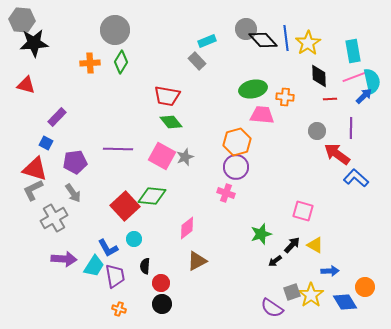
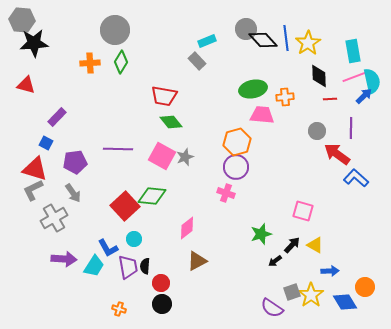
red trapezoid at (167, 96): moved 3 px left
orange cross at (285, 97): rotated 12 degrees counterclockwise
purple trapezoid at (115, 276): moved 13 px right, 9 px up
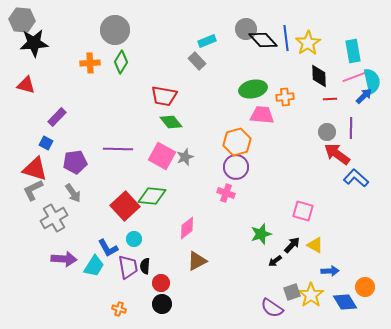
gray circle at (317, 131): moved 10 px right, 1 px down
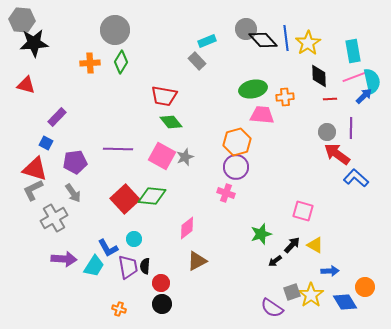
red square at (125, 206): moved 7 px up
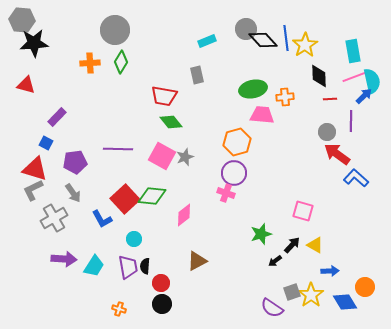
yellow star at (308, 43): moved 3 px left, 2 px down
gray rectangle at (197, 61): moved 14 px down; rotated 30 degrees clockwise
purple line at (351, 128): moved 7 px up
purple circle at (236, 167): moved 2 px left, 6 px down
pink diamond at (187, 228): moved 3 px left, 13 px up
blue L-shape at (108, 248): moved 6 px left, 29 px up
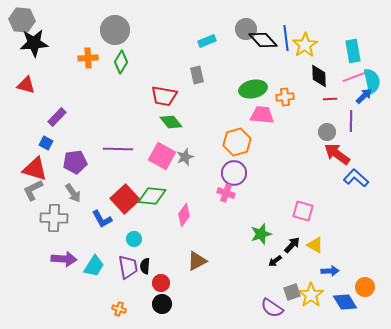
orange cross at (90, 63): moved 2 px left, 5 px up
pink diamond at (184, 215): rotated 15 degrees counterclockwise
gray cross at (54, 218): rotated 32 degrees clockwise
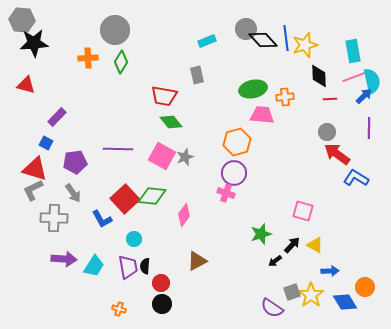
yellow star at (305, 45): rotated 15 degrees clockwise
purple line at (351, 121): moved 18 px right, 7 px down
blue L-shape at (356, 178): rotated 10 degrees counterclockwise
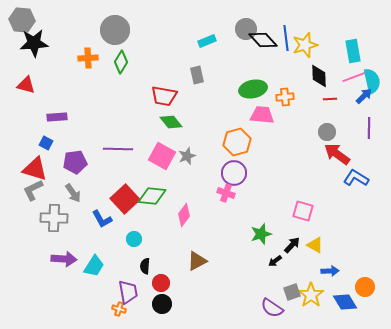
purple rectangle at (57, 117): rotated 42 degrees clockwise
gray star at (185, 157): moved 2 px right, 1 px up
purple trapezoid at (128, 267): moved 25 px down
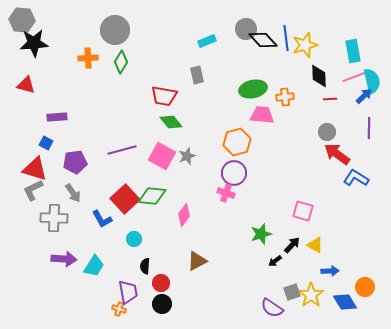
purple line at (118, 149): moved 4 px right, 1 px down; rotated 16 degrees counterclockwise
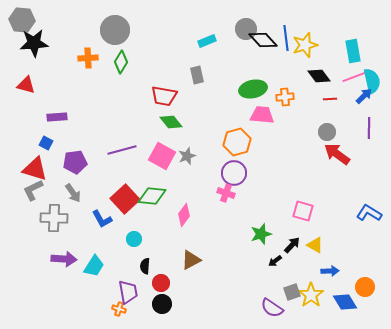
black diamond at (319, 76): rotated 35 degrees counterclockwise
blue L-shape at (356, 178): moved 13 px right, 35 px down
brown triangle at (197, 261): moved 6 px left, 1 px up
